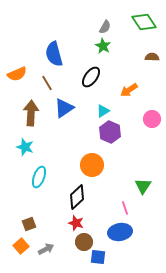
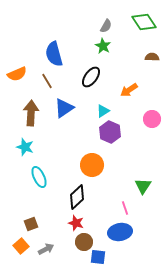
gray semicircle: moved 1 px right, 1 px up
brown line: moved 2 px up
cyan ellipse: rotated 45 degrees counterclockwise
brown square: moved 2 px right
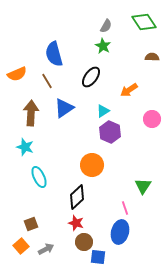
blue ellipse: rotated 65 degrees counterclockwise
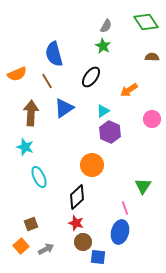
green diamond: moved 2 px right
brown circle: moved 1 px left
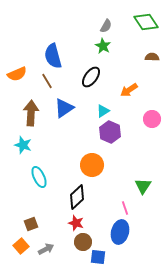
blue semicircle: moved 1 px left, 2 px down
cyan star: moved 2 px left, 2 px up
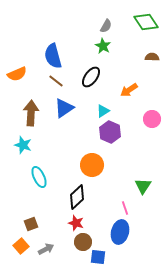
brown line: moved 9 px right; rotated 21 degrees counterclockwise
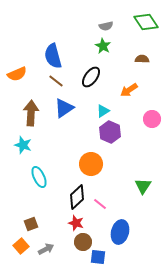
gray semicircle: rotated 48 degrees clockwise
brown semicircle: moved 10 px left, 2 px down
orange circle: moved 1 px left, 1 px up
pink line: moved 25 px left, 4 px up; rotated 32 degrees counterclockwise
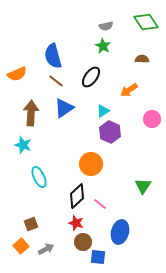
black diamond: moved 1 px up
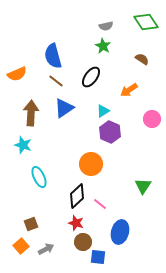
brown semicircle: rotated 32 degrees clockwise
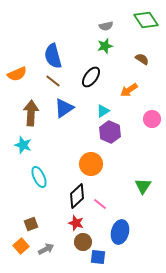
green diamond: moved 2 px up
green star: moved 2 px right; rotated 28 degrees clockwise
brown line: moved 3 px left
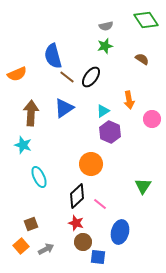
brown line: moved 14 px right, 4 px up
orange arrow: moved 10 px down; rotated 66 degrees counterclockwise
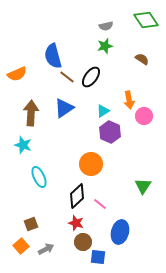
pink circle: moved 8 px left, 3 px up
